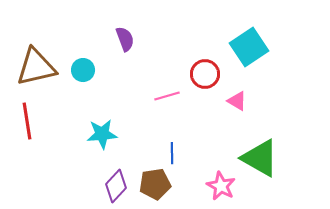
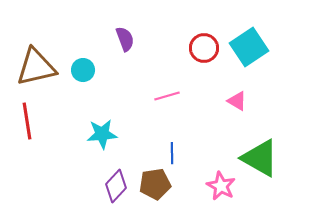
red circle: moved 1 px left, 26 px up
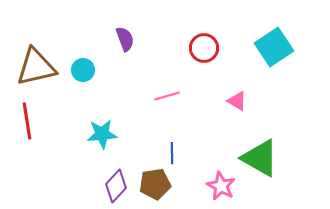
cyan square: moved 25 px right
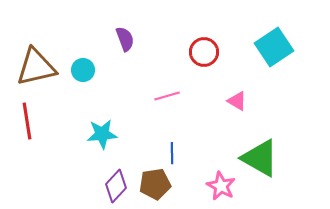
red circle: moved 4 px down
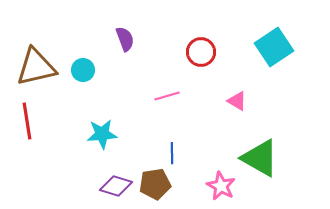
red circle: moved 3 px left
purple diamond: rotated 64 degrees clockwise
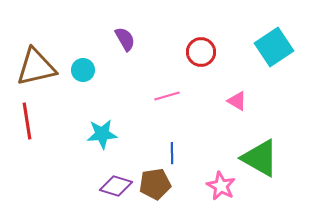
purple semicircle: rotated 10 degrees counterclockwise
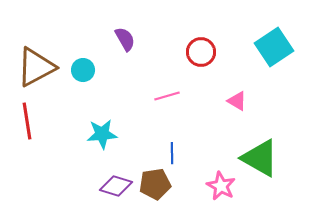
brown triangle: rotated 15 degrees counterclockwise
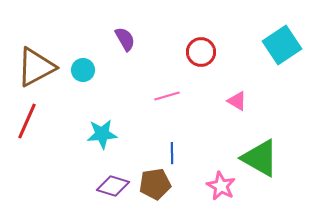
cyan square: moved 8 px right, 2 px up
red line: rotated 33 degrees clockwise
purple diamond: moved 3 px left
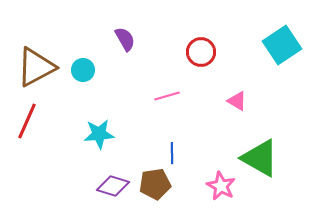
cyan star: moved 3 px left
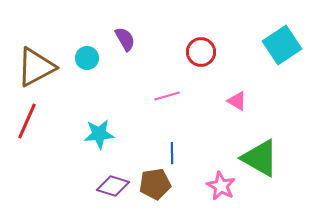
cyan circle: moved 4 px right, 12 px up
